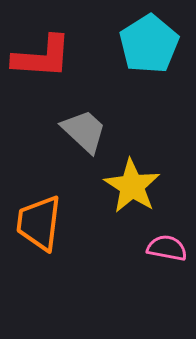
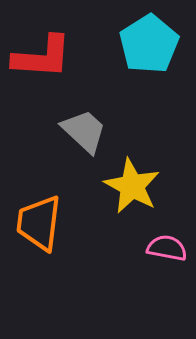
yellow star: rotated 4 degrees counterclockwise
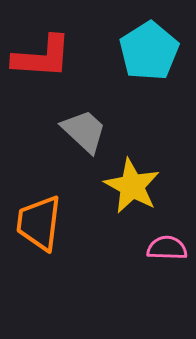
cyan pentagon: moved 7 px down
pink semicircle: rotated 9 degrees counterclockwise
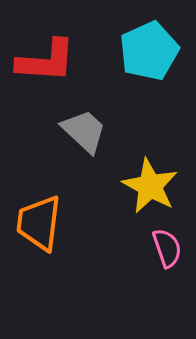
cyan pentagon: rotated 8 degrees clockwise
red L-shape: moved 4 px right, 4 px down
yellow star: moved 18 px right
pink semicircle: rotated 69 degrees clockwise
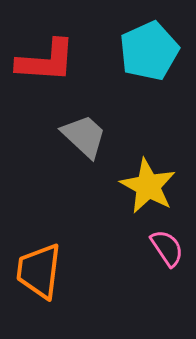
gray trapezoid: moved 5 px down
yellow star: moved 2 px left
orange trapezoid: moved 48 px down
pink semicircle: rotated 15 degrees counterclockwise
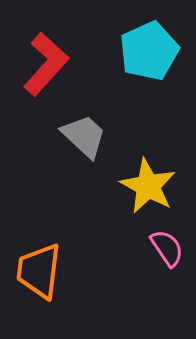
red L-shape: moved 3 px down; rotated 52 degrees counterclockwise
